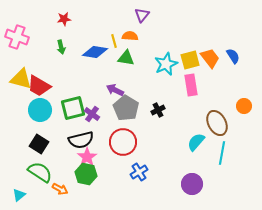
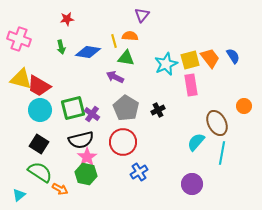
red star: moved 3 px right
pink cross: moved 2 px right, 2 px down
blue diamond: moved 7 px left
purple arrow: moved 13 px up
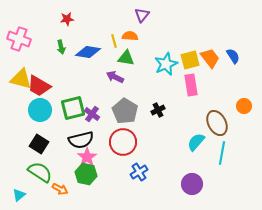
gray pentagon: moved 1 px left, 3 px down
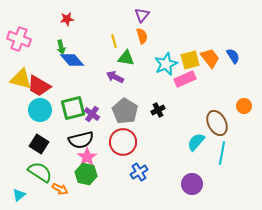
orange semicircle: moved 12 px right; rotated 70 degrees clockwise
blue diamond: moved 16 px left, 8 px down; rotated 40 degrees clockwise
pink rectangle: moved 6 px left, 6 px up; rotated 75 degrees clockwise
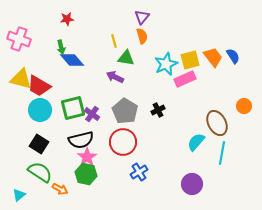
purple triangle: moved 2 px down
orange trapezoid: moved 3 px right, 1 px up
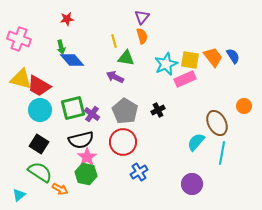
yellow square: rotated 24 degrees clockwise
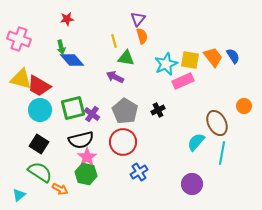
purple triangle: moved 4 px left, 2 px down
pink rectangle: moved 2 px left, 2 px down
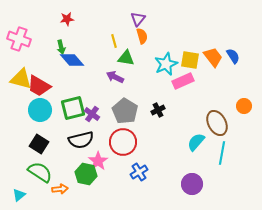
pink star: moved 11 px right, 4 px down
orange arrow: rotated 35 degrees counterclockwise
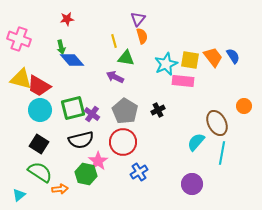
pink rectangle: rotated 30 degrees clockwise
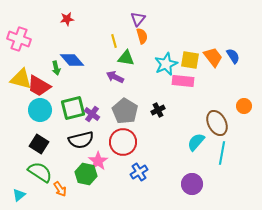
green arrow: moved 5 px left, 21 px down
orange arrow: rotated 63 degrees clockwise
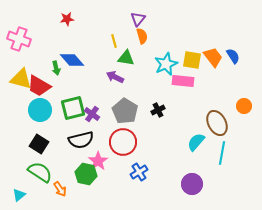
yellow square: moved 2 px right
